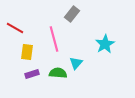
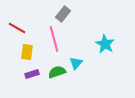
gray rectangle: moved 9 px left
red line: moved 2 px right
cyan star: rotated 12 degrees counterclockwise
green semicircle: moved 1 px left, 1 px up; rotated 24 degrees counterclockwise
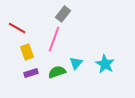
pink line: rotated 35 degrees clockwise
cyan star: moved 20 px down
yellow rectangle: rotated 28 degrees counterclockwise
purple rectangle: moved 1 px left, 1 px up
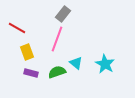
pink line: moved 3 px right
cyan triangle: rotated 32 degrees counterclockwise
purple rectangle: rotated 32 degrees clockwise
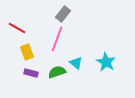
cyan star: moved 1 px right, 2 px up
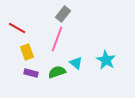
cyan star: moved 2 px up
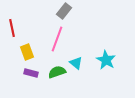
gray rectangle: moved 1 px right, 3 px up
red line: moved 5 px left; rotated 48 degrees clockwise
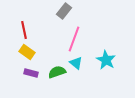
red line: moved 12 px right, 2 px down
pink line: moved 17 px right
yellow rectangle: rotated 35 degrees counterclockwise
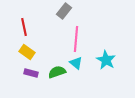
red line: moved 3 px up
pink line: moved 2 px right; rotated 15 degrees counterclockwise
